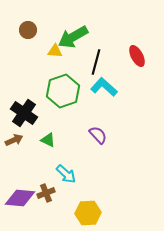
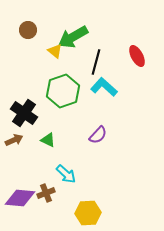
yellow triangle: rotated 35 degrees clockwise
purple semicircle: rotated 84 degrees clockwise
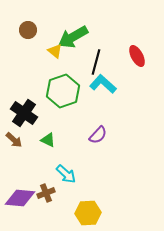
cyan L-shape: moved 1 px left, 3 px up
brown arrow: rotated 66 degrees clockwise
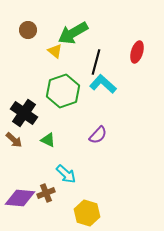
green arrow: moved 4 px up
red ellipse: moved 4 px up; rotated 45 degrees clockwise
yellow hexagon: moved 1 px left; rotated 20 degrees clockwise
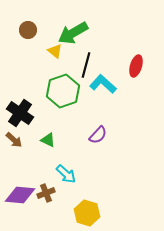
red ellipse: moved 1 px left, 14 px down
black line: moved 10 px left, 3 px down
black cross: moved 4 px left
purple diamond: moved 3 px up
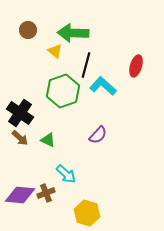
green arrow: rotated 32 degrees clockwise
cyan L-shape: moved 2 px down
brown arrow: moved 6 px right, 2 px up
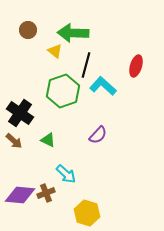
brown arrow: moved 6 px left, 3 px down
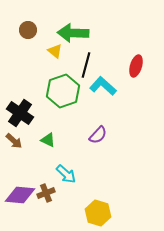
yellow hexagon: moved 11 px right
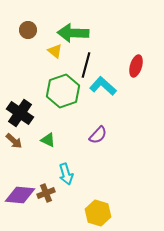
cyan arrow: rotated 30 degrees clockwise
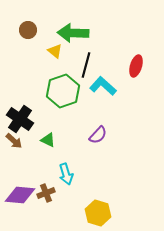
black cross: moved 6 px down
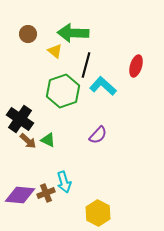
brown circle: moved 4 px down
brown arrow: moved 14 px right
cyan arrow: moved 2 px left, 8 px down
yellow hexagon: rotated 10 degrees clockwise
